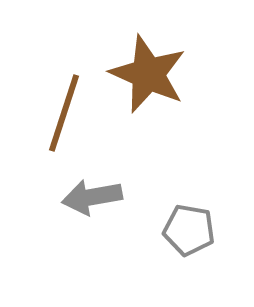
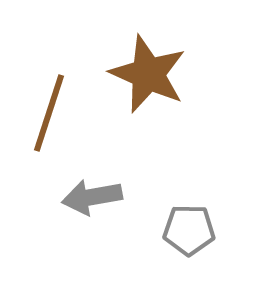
brown line: moved 15 px left
gray pentagon: rotated 9 degrees counterclockwise
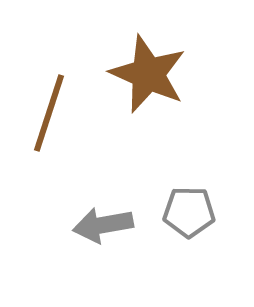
gray arrow: moved 11 px right, 28 px down
gray pentagon: moved 18 px up
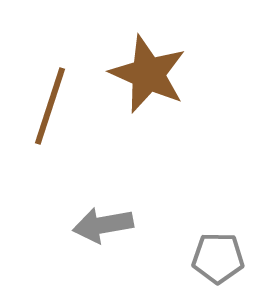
brown line: moved 1 px right, 7 px up
gray pentagon: moved 29 px right, 46 px down
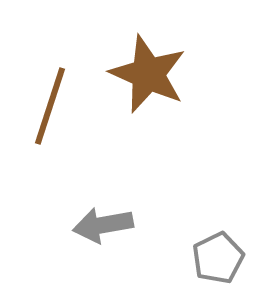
gray pentagon: rotated 27 degrees counterclockwise
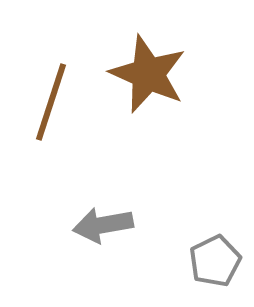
brown line: moved 1 px right, 4 px up
gray pentagon: moved 3 px left, 3 px down
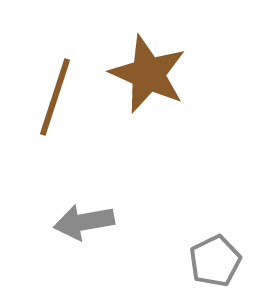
brown line: moved 4 px right, 5 px up
gray arrow: moved 19 px left, 3 px up
